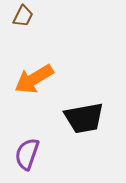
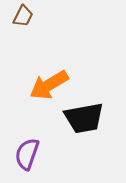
orange arrow: moved 15 px right, 6 px down
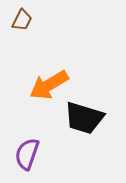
brown trapezoid: moved 1 px left, 4 px down
black trapezoid: rotated 27 degrees clockwise
